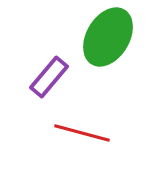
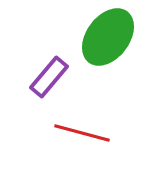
green ellipse: rotated 6 degrees clockwise
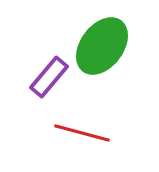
green ellipse: moved 6 px left, 9 px down
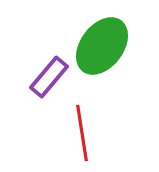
red line: rotated 66 degrees clockwise
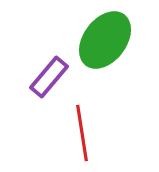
green ellipse: moved 3 px right, 6 px up
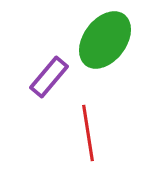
red line: moved 6 px right
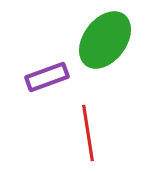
purple rectangle: moved 2 px left; rotated 30 degrees clockwise
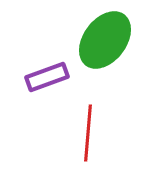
red line: rotated 14 degrees clockwise
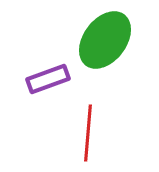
purple rectangle: moved 1 px right, 2 px down
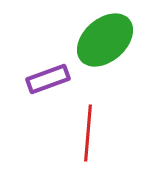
green ellipse: rotated 12 degrees clockwise
